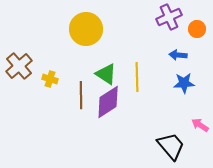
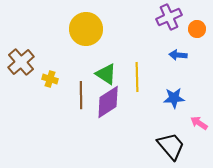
brown cross: moved 2 px right, 4 px up
blue star: moved 10 px left, 15 px down
pink arrow: moved 1 px left, 2 px up
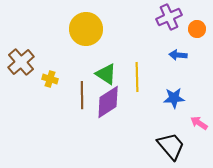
brown line: moved 1 px right
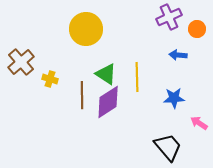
black trapezoid: moved 3 px left, 1 px down
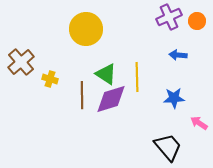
orange circle: moved 8 px up
purple diamond: moved 3 px right, 3 px up; rotated 16 degrees clockwise
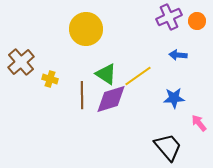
yellow line: moved 1 px right, 1 px up; rotated 56 degrees clockwise
pink arrow: rotated 18 degrees clockwise
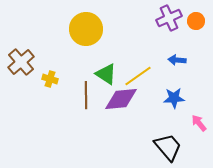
purple cross: moved 1 px down
orange circle: moved 1 px left
blue arrow: moved 1 px left, 5 px down
brown line: moved 4 px right
purple diamond: moved 10 px right; rotated 12 degrees clockwise
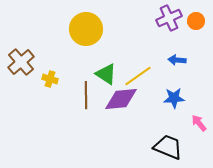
black trapezoid: rotated 28 degrees counterclockwise
